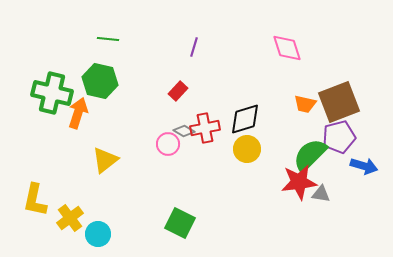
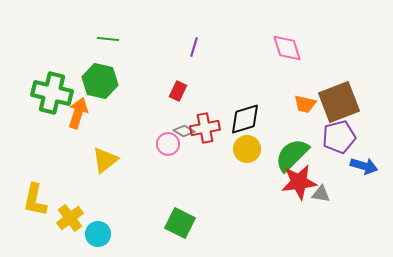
red rectangle: rotated 18 degrees counterclockwise
green semicircle: moved 18 px left
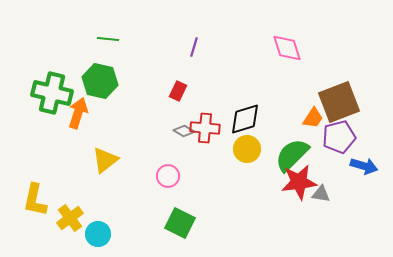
orange trapezoid: moved 8 px right, 14 px down; rotated 70 degrees counterclockwise
red cross: rotated 16 degrees clockwise
pink circle: moved 32 px down
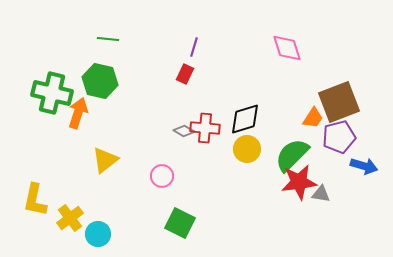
red rectangle: moved 7 px right, 17 px up
pink circle: moved 6 px left
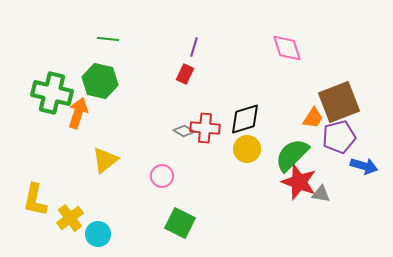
red star: rotated 27 degrees clockwise
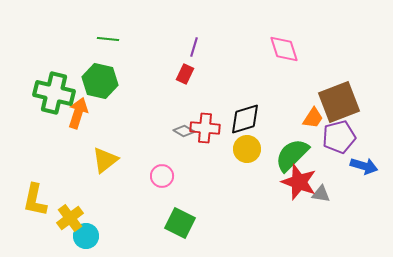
pink diamond: moved 3 px left, 1 px down
green cross: moved 2 px right
cyan circle: moved 12 px left, 2 px down
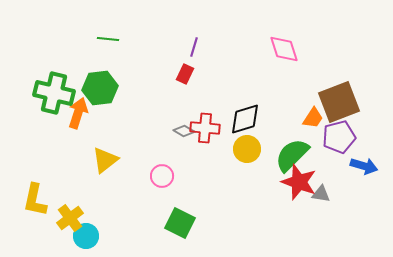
green hexagon: moved 7 px down; rotated 20 degrees counterclockwise
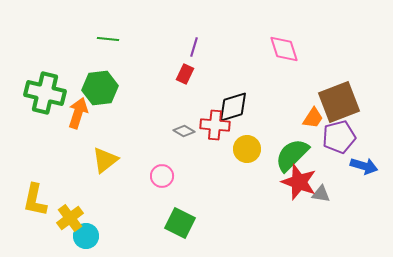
green cross: moved 9 px left
black diamond: moved 12 px left, 12 px up
red cross: moved 10 px right, 3 px up
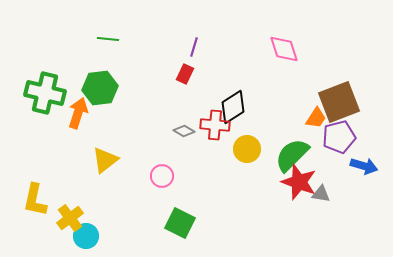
black diamond: rotated 16 degrees counterclockwise
orange trapezoid: moved 3 px right
